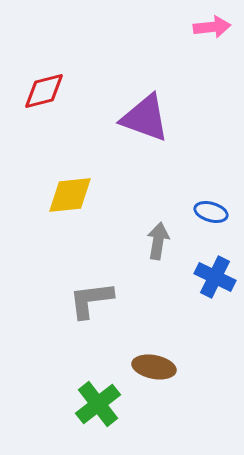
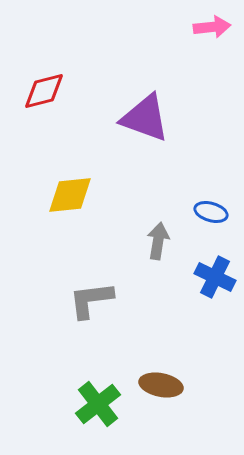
brown ellipse: moved 7 px right, 18 px down
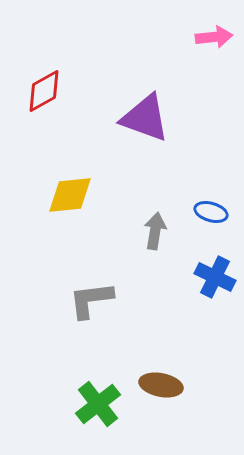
pink arrow: moved 2 px right, 10 px down
red diamond: rotated 15 degrees counterclockwise
gray arrow: moved 3 px left, 10 px up
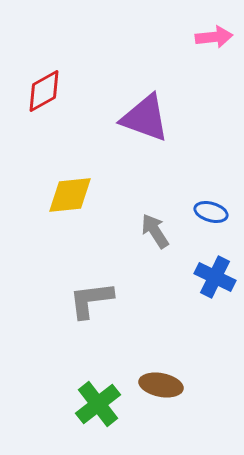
gray arrow: rotated 42 degrees counterclockwise
